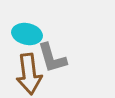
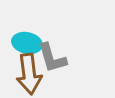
cyan ellipse: moved 9 px down
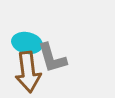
brown arrow: moved 1 px left, 2 px up
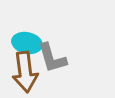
brown arrow: moved 3 px left
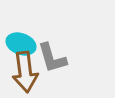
cyan ellipse: moved 6 px left, 1 px down; rotated 8 degrees clockwise
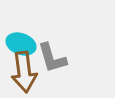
brown arrow: moved 1 px left
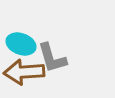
brown arrow: rotated 93 degrees clockwise
